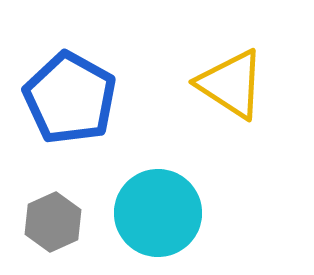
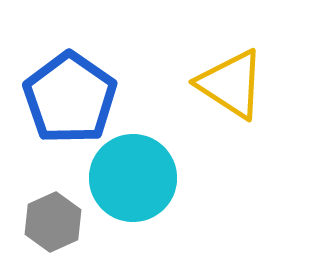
blue pentagon: rotated 6 degrees clockwise
cyan circle: moved 25 px left, 35 px up
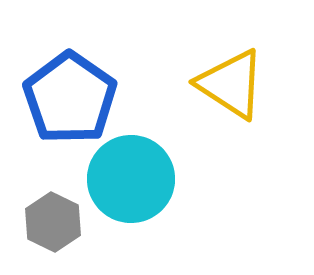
cyan circle: moved 2 px left, 1 px down
gray hexagon: rotated 10 degrees counterclockwise
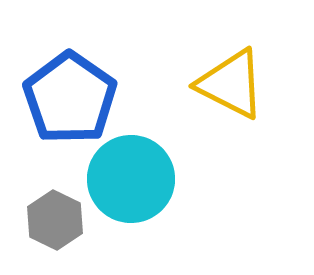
yellow triangle: rotated 6 degrees counterclockwise
gray hexagon: moved 2 px right, 2 px up
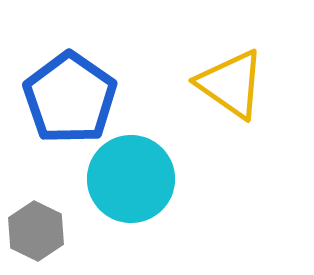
yellow triangle: rotated 8 degrees clockwise
gray hexagon: moved 19 px left, 11 px down
